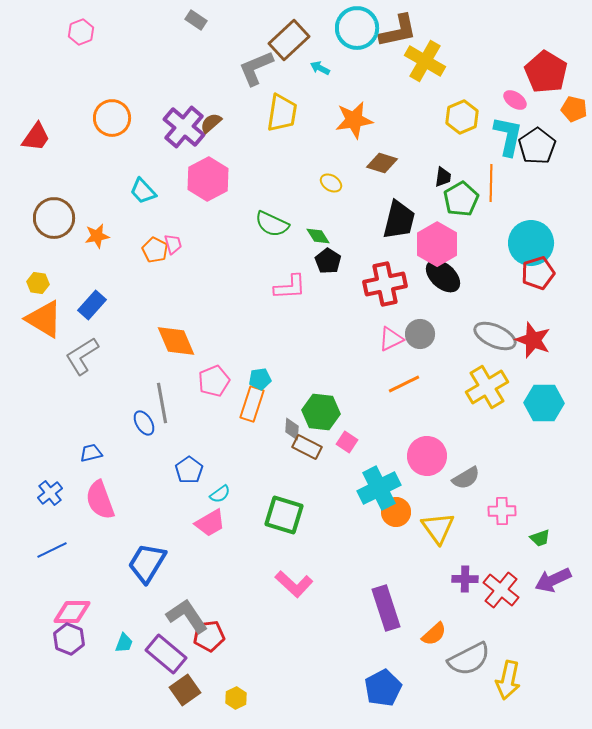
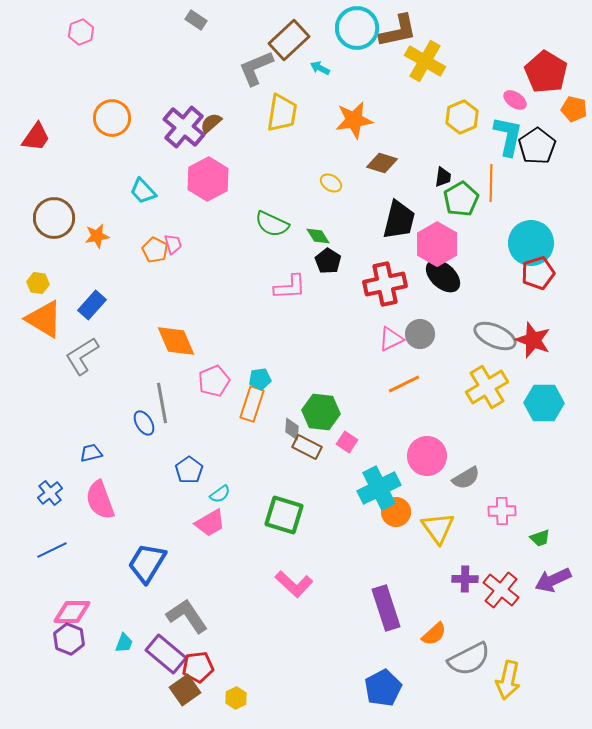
red pentagon at (209, 636): moved 11 px left, 31 px down
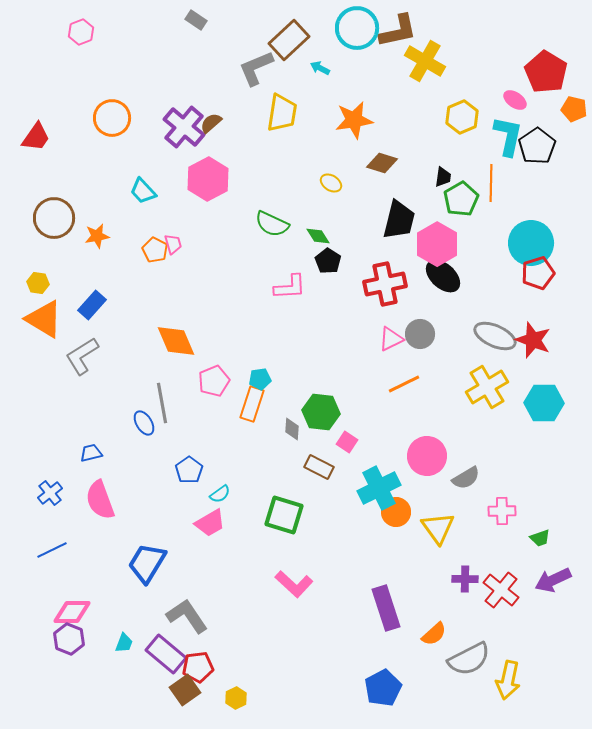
brown rectangle at (307, 447): moved 12 px right, 20 px down
